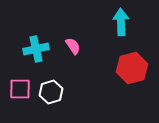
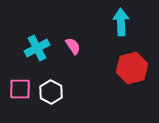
cyan cross: moved 1 px right, 1 px up; rotated 15 degrees counterclockwise
white hexagon: rotated 15 degrees counterclockwise
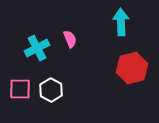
pink semicircle: moved 3 px left, 7 px up; rotated 12 degrees clockwise
white hexagon: moved 2 px up
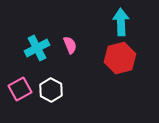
pink semicircle: moved 6 px down
red hexagon: moved 12 px left, 10 px up
pink square: rotated 30 degrees counterclockwise
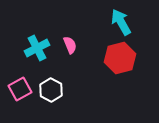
cyan arrow: rotated 28 degrees counterclockwise
